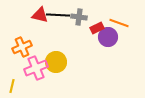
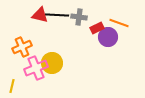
black line: moved 1 px left
yellow circle: moved 4 px left, 1 px down
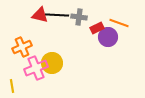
yellow line: rotated 24 degrees counterclockwise
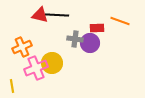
gray cross: moved 4 px left, 22 px down
orange line: moved 1 px right, 2 px up
red rectangle: rotated 24 degrees clockwise
purple circle: moved 18 px left, 6 px down
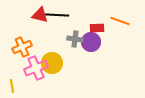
purple circle: moved 1 px right, 1 px up
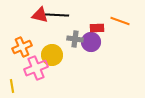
yellow circle: moved 8 px up
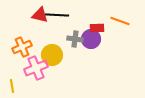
purple circle: moved 3 px up
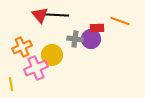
red triangle: rotated 36 degrees clockwise
yellow line: moved 1 px left, 2 px up
